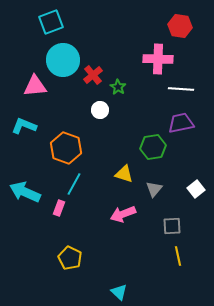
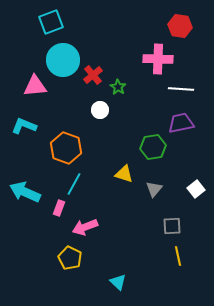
pink arrow: moved 38 px left, 13 px down
cyan triangle: moved 1 px left, 10 px up
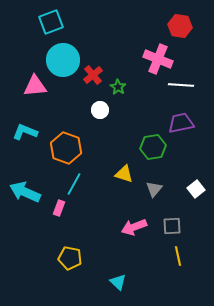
pink cross: rotated 20 degrees clockwise
white line: moved 4 px up
cyan L-shape: moved 1 px right, 6 px down
pink arrow: moved 49 px right
yellow pentagon: rotated 15 degrees counterclockwise
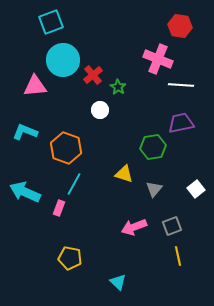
gray square: rotated 18 degrees counterclockwise
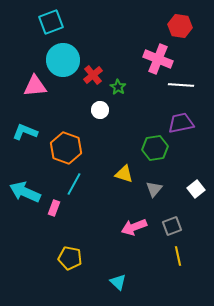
green hexagon: moved 2 px right, 1 px down
pink rectangle: moved 5 px left
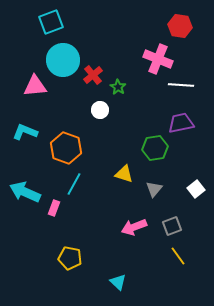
yellow line: rotated 24 degrees counterclockwise
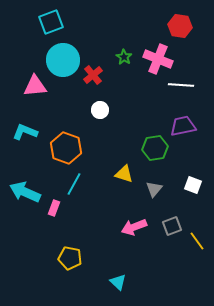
green star: moved 6 px right, 30 px up
purple trapezoid: moved 2 px right, 3 px down
white square: moved 3 px left, 4 px up; rotated 30 degrees counterclockwise
yellow line: moved 19 px right, 15 px up
